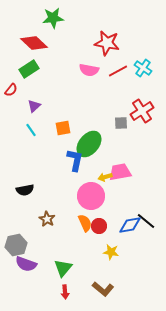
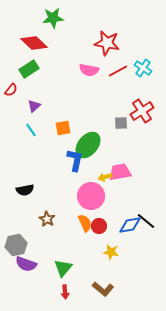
green ellipse: moved 1 px left, 1 px down
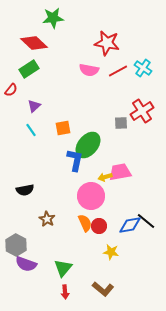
gray hexagon: rotated 20 degrees counterclockwise
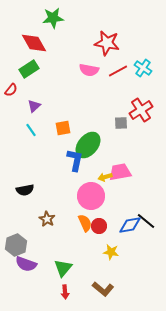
red diamond: rotated 16 degrees clockwise
red cross: moved 1 px left, 1 px up
gray hexagon: rotated 10 degrees clockwise
